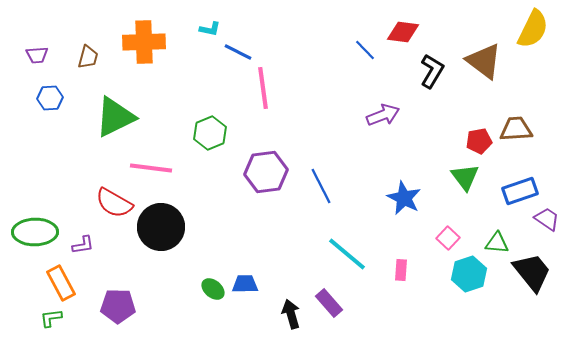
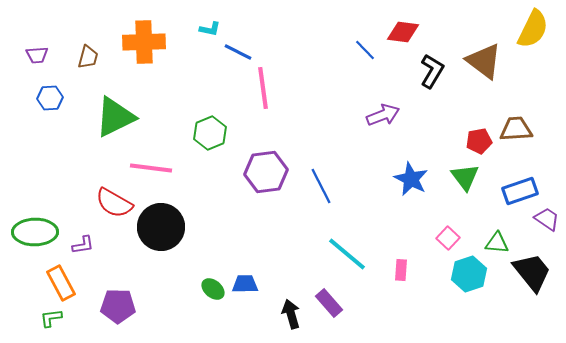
blue star at (404, 198): moved 7 px right, 19 px up
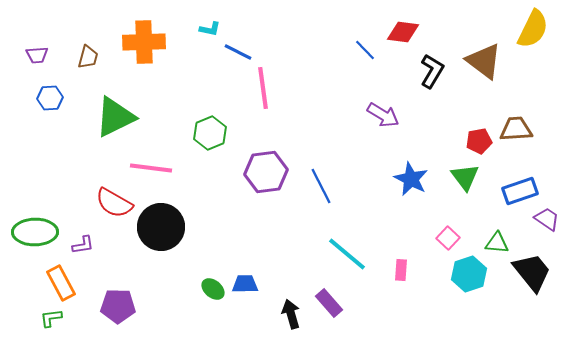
purple arrow at (383, 115): rotated 52 degrees clockwise
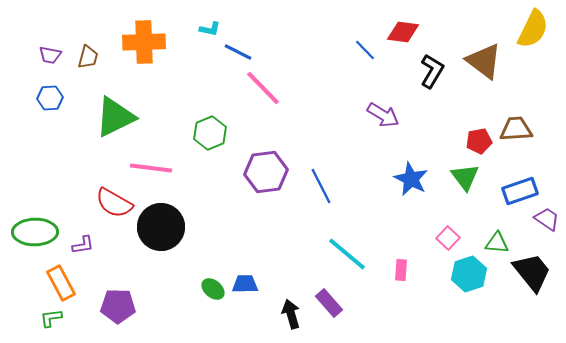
purple trapezoid at (37, 55): moved 13 px right; rotated 15 degrees clockwise
pink line at (263, 88): rotated 36 degrees counterclockwise
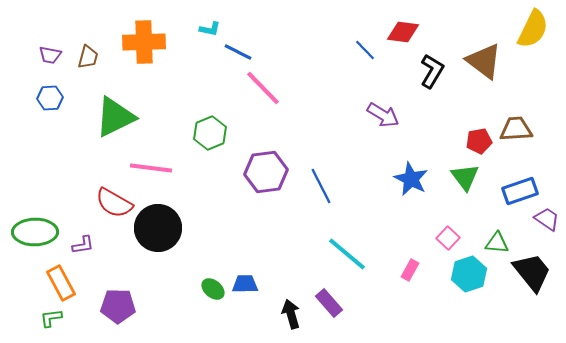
black circle at (161, 227): moved 3 px left, 1 px down
pink rectangle at (401, 270): moved 9 px right; rotated 25 degrees clockwise
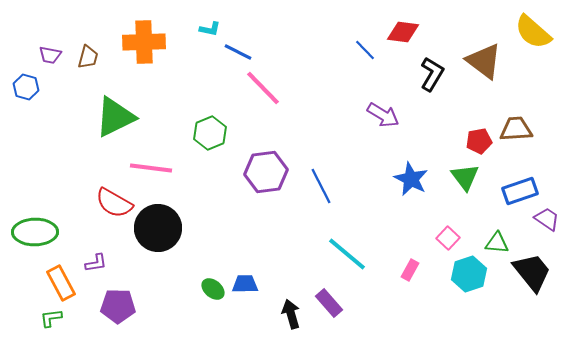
yellow semicircle at (533, 29): moved 3 px down; rotated 105 degrees clockwise
black L-shape at (432, 71): moved 3 px down
blue hexagon at (50, 98): moved 24 px left, 11 px up; rotated 20 degrees clockwise
purple L-shape at (83, 245): moved 13 px right, 18 px down
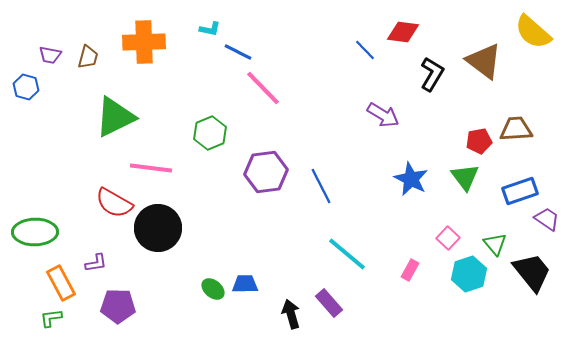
green triangle at (497, 243): moved 2 px left, 1 px down; rotated 45 degrees clockwise
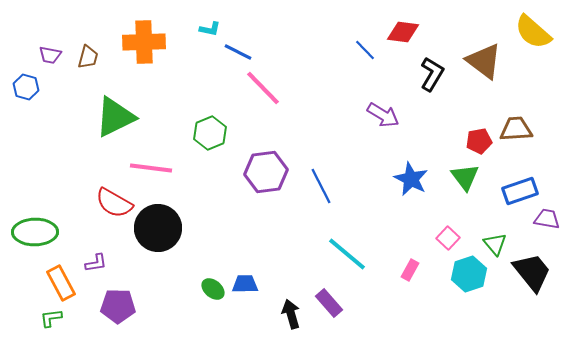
purple trapezoid at (547, 219): rotated 24 degrees counterclockwise
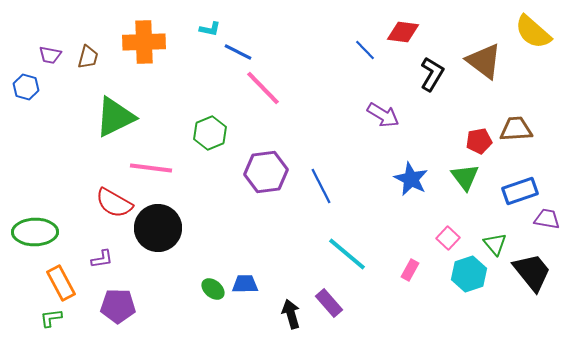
purple L-shape at (96, 263): moved 6 px right, 4 px up
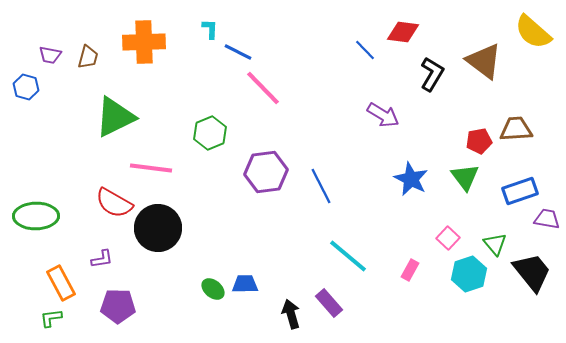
cyan L-shape at (210, 29): rotated 100 degrees counterclockwise
green ellipse at (35, 232): moved 1 px right, 16 px up
cyan line at (347, 254): moved 1 px right, 2 px down
